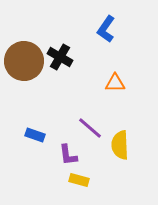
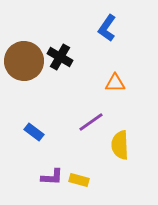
blue L-shape: moved 1 px right, 1 px up
purple line: moved 1 px right, 6 px up; rotated 76 degrees counterclockwise
blue rectangle: moved 1 px left, 3 px up; rotated 18 degrees clockwise
purple L-shape: moved 16 px left, 22 px down; rotated 80 degrees counterclockwise
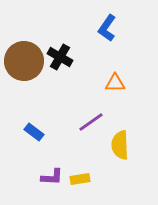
yellow rectangle: moved 1 px right, 1 px up; rotated 24 degrees counterclockwise
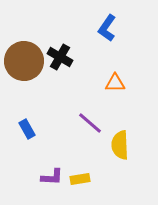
purple line: moved 1 px left, 1 px down; rotated 76 degrees clockwise
blue rectangle: moved 7 px left, 3 px up; rotated 24 degrees clockwise
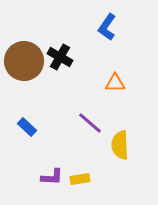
blue L-shape: moved 1 px up
blue rectangle: moved 2 px up; rotated 18 degrees counterclockwise
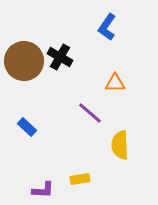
purple line: moved 10 px up
purple L-shape: moved 9 px left, 13 px down
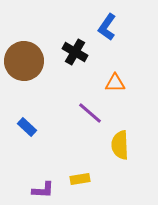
black cross: moved 15 px right, 5 px up
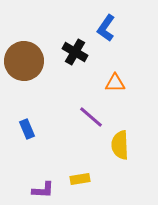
blue L-shape: moved 1 px left, 1 px down
purple line: moved 1 px right, 4 px down
blue rectangle: moved 2 px down; rotated 24 degrees clockwise
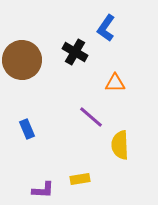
brown circle: moved 2 px left, 1 px up
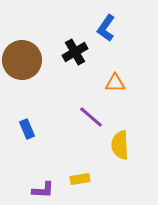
black cross: rotated 30 degrees clockwise
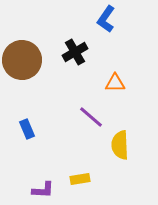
blue L-shape: moved 9 px up
